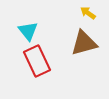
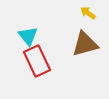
cyan triangle: moved 5 px down
brown triangle: moved 1 px right, 1 px down
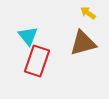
brown triangle: moved 2 px left, 1 px up
red rectangle: rotated 44 degrees clockwise
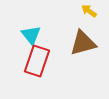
yellow arrow: moved 1 px right, 2 px up
cyan triangle: moved 3 px right, 1 px up
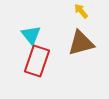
yellow arrow: moved 8 px left; rotated 14 degrees clockwise
brown triangle: moved 2 px left
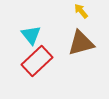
red rectangle: rotated 28 degrees clockwise
